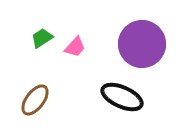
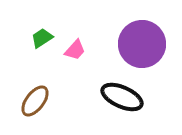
pink trapezoid: moved 3 px down
brown ellipse: moved 1 px down
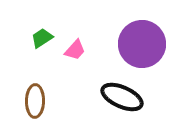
brown ellipse: rotated 36 degrees counterclockwise
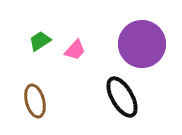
green trapezoid: moved 2 px left, 3 px down
black ellipse: rotated 36 degrees clockwise
brown ellipse: rotated 16 degrees counterclockwise
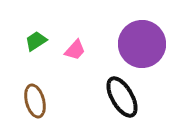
green trapezoid: moved 4 px left
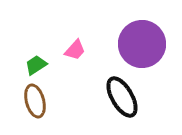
green trapezoid: moved 24 px down
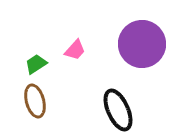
green trapezoid: moved 1 px up
black ellipse: moved 4 px left, 13 px down; rotated 6 degrees clockwise
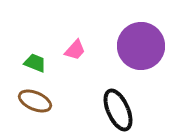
purple circle: moved 1 px left, 2 px down
green trapezoid: moved 1 px left, 1 px up; rotated 55 degrees clockwise
brown ellipse: rotated 52 degrees counterclockwise
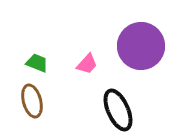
pink trapezoid: moved 12 px right, 14 px down
green trapezoid: moved 2 px right
brown ellipse: moved 3 px left; rotated 52 degrees clockwise
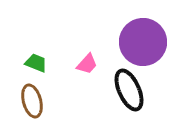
purple circle: moved 2 px right, 4 px up
green trapezoid: moved 1 px left
black ellipse: moved 11 px right, 20 px up
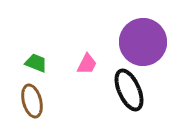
pink trapezoid: rotated 15 degrees counterclockwise
